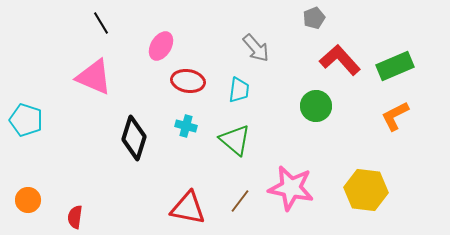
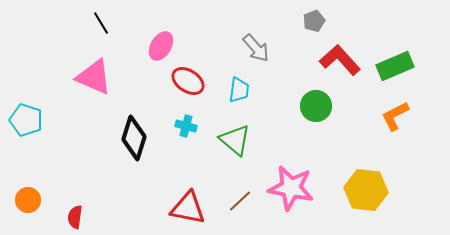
gray pentagon: moved 3 px down
red ellipse: rotated 24 degrees clockwise
brown line: rotated 10 degrees clockwise
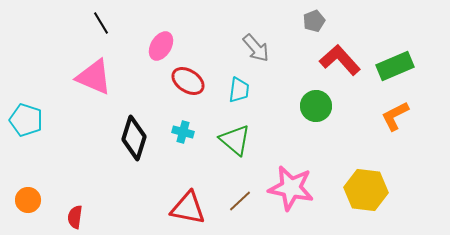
cyan cross: moved 3 px left, 6 px down
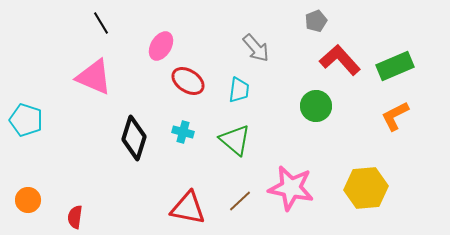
gray pentagon: moved 2 px right
yellow hexagon: moved 2 px up; rotated 12 degrees counterclockwise
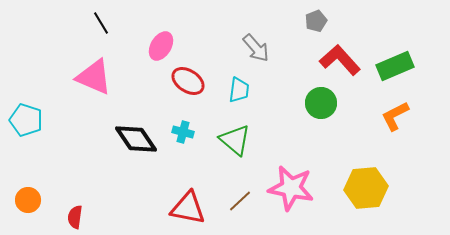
green circle: moved 5 px right, 3 px up
black diamond: moved 2 px right, 1 px down; rotated 51 degrees counterclockwise
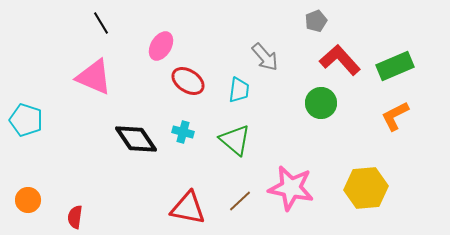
gray arrow: moved 9 px right, 9 px down
